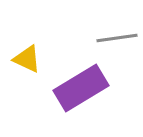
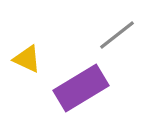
gray line: moved 3 px up; rotated 30 degrees counterclockwise
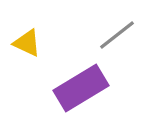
yellow triangle: moved 16 px up
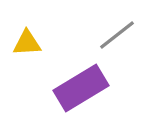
yellow triangle: rotated 28 degrees counterclockwise
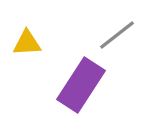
purple rectangle: moved 3 px up; rotated 26 degrees counterclockwise
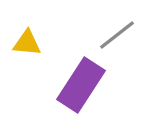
yellow triangle: rotated 8 degrees clockwise
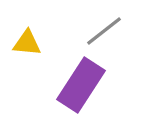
gray line: moved 13 px left, 4 px up
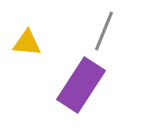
gray line: rotated 30 degrees counterclockwise
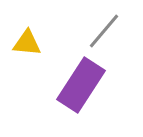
gray line: rotated 18 degrees clockwise
